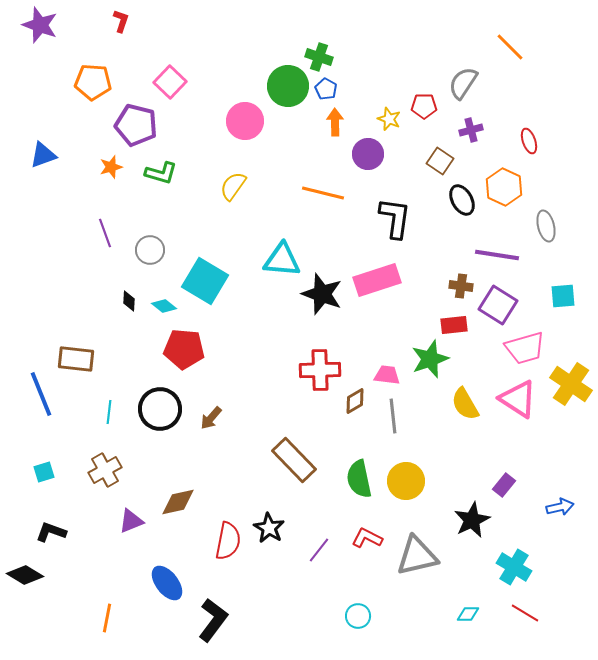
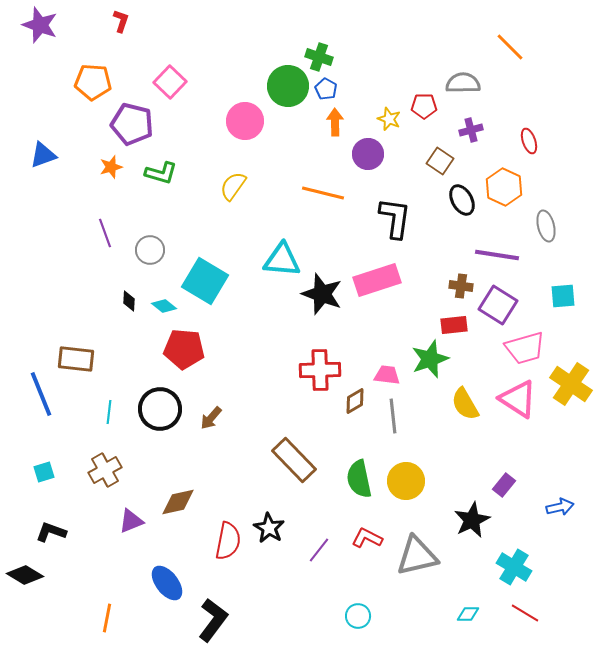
gray semicircle at (463, 83): rotated 56 degrees clockwise
purple pentagon at (136, 125): moved 4 px left, 1 px up
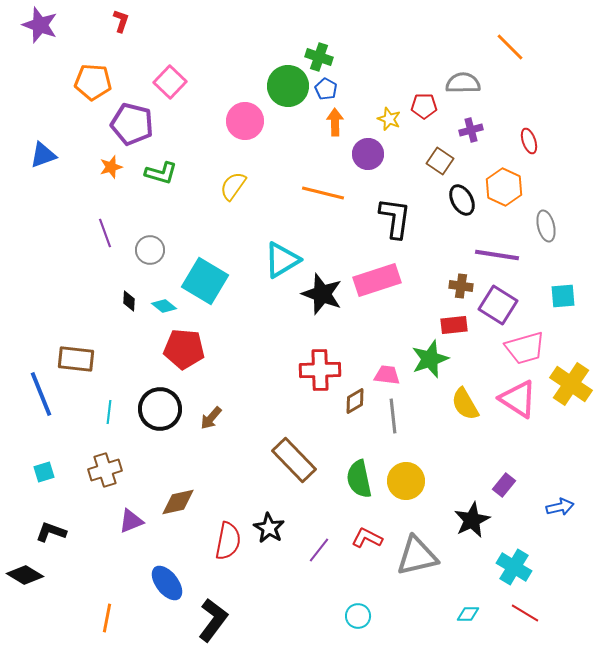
cyan triangle at (282, 260): rotated 36 degrees counterclockwise
brown cross at (105, 470): rotated 12 degrees clockwise
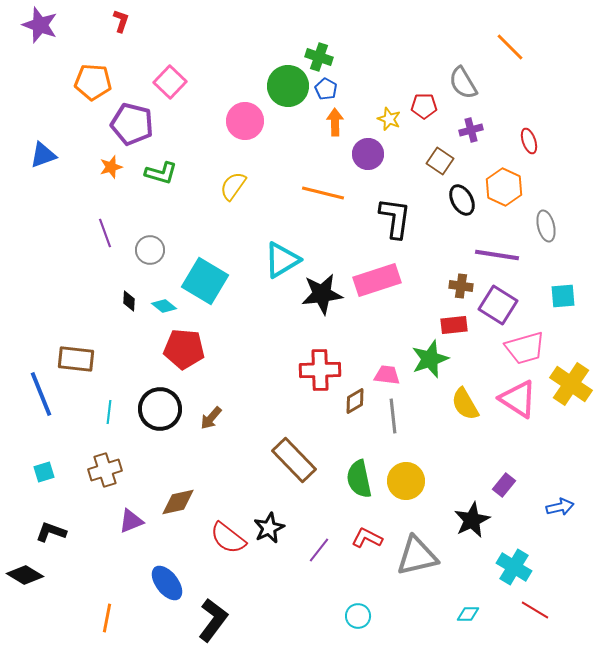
gray semicircle at (463, 83): rotated 120 degrees counterclockwise
black star at (322, 294): rotated 27 degrees counterclockwise
black star at (269, 528): rotated 16 degrees clockwise
red semicircle at (228, 541): moved 3 px up; rotated 117 degrees clockwise
red line at (525, 613): moved 10 px right, 3 px up
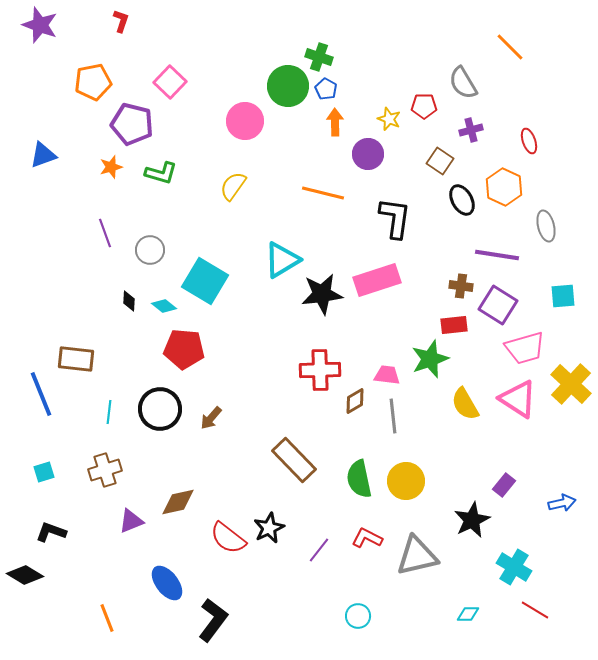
orange pentagon at (93, 82): rotated 15 degrees counterclockwise
yellow cross at (571, 384): rotated 9 degrees clockwise
blue arrow at (560, 507): moved 2 px right, 4 px up
orange line at (107, 618): rotated 32 degrees counterclockwise
